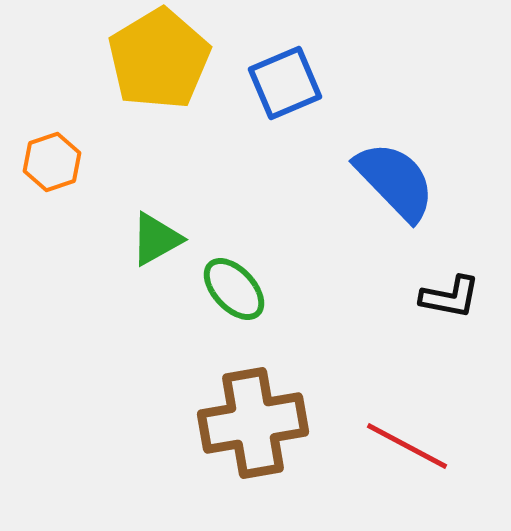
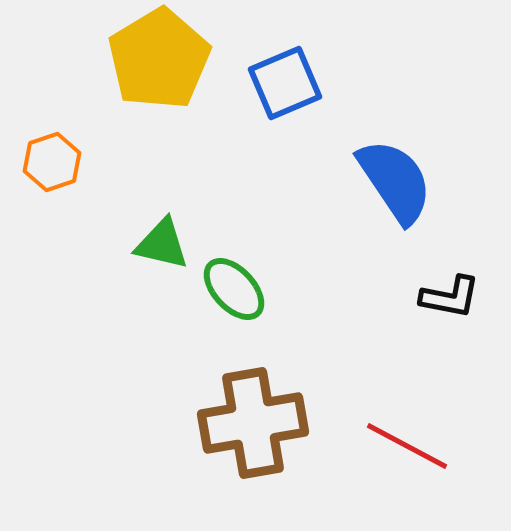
blue semicircle: rotated 10 degrees clockwise
green triangle: moved 6 px right, 5 px down; rotated 42 degrees clockwise
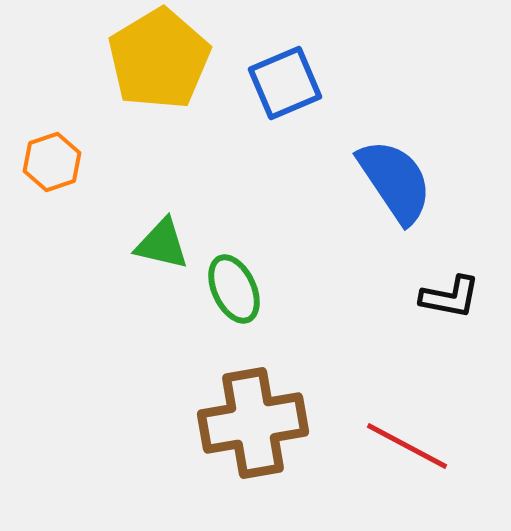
green ellipse: rotated 18 degrees clockwise
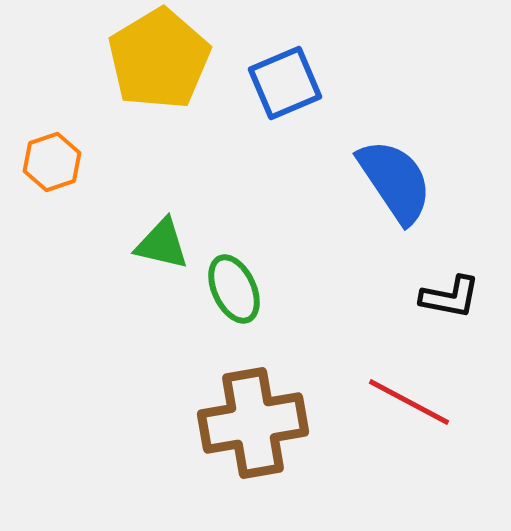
red line: moved 2 px right, 44 px up
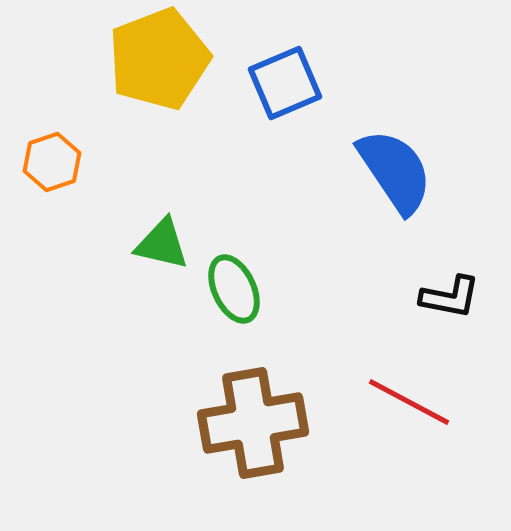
yellow pentagon: rotated 10 degrees clockwise
blue semicircle: moved 10 px up
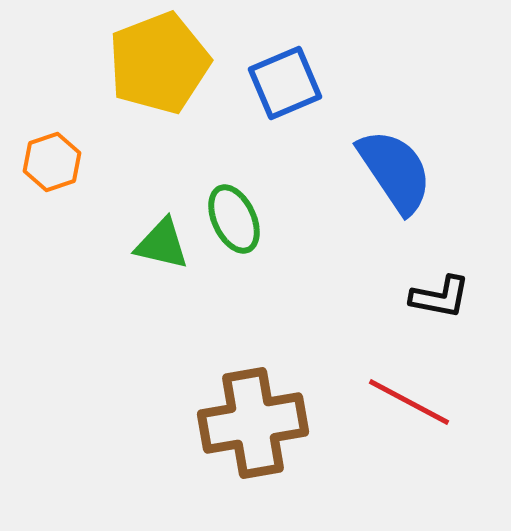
yellow pentagon: moved 4 px down
green ellipse: moved 70 px up
black L-shape: moved 10 px left
